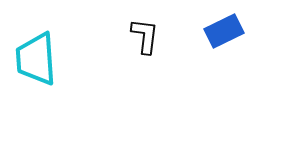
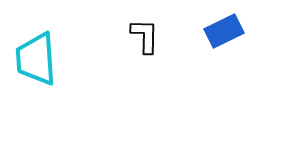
black L-shape: rotated 6 degrees counterclockwise
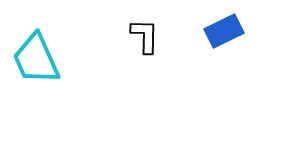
cyan trapezoid: rotated 20 degrees counterclockwise
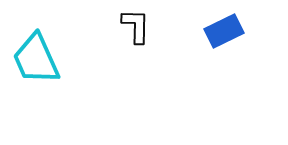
black L-shape: moved 9 px left, 10 px up
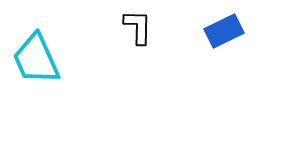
black L-shape: moved 2 px right, 1 px down
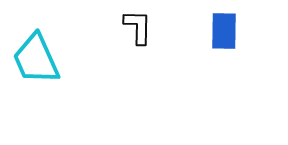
blue rectangle: rotated 63 degrees counterclockwise
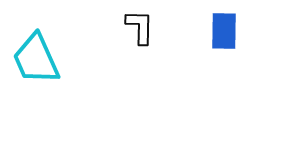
black L-shape: moved 2 px right
